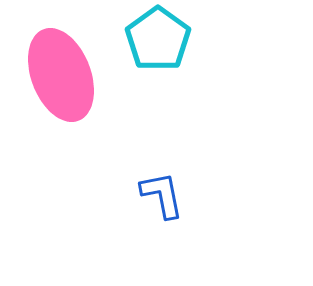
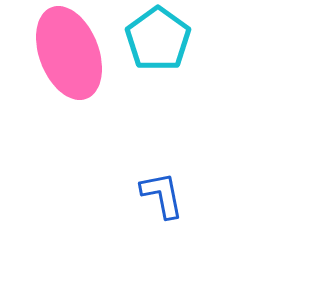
pink ellipse: moved 8 px right, 22 px up
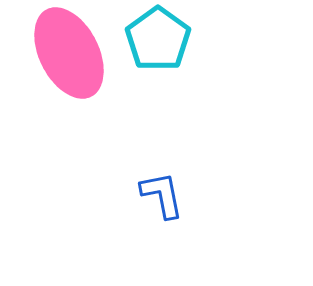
pink ellipse: rotated 6 degrees counterclockwise
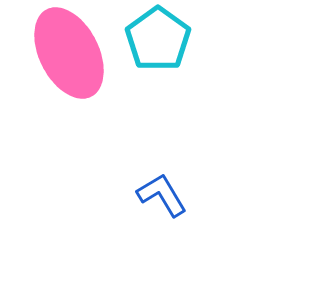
blue L-shape: rotated 20 degrees counterclockwise
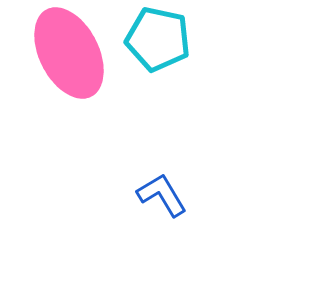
cyan pentagon: rotated 24 degrees counterclockwise
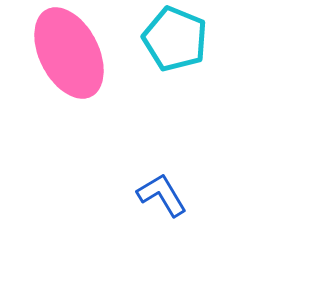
cyan pentagon: moved 17 px right; rotated 10 degrees clockwise
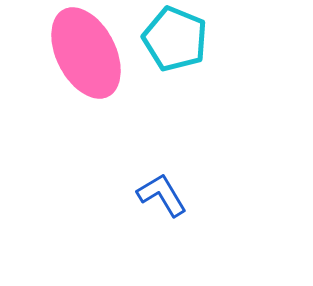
pink ellipse: moved 17 px right
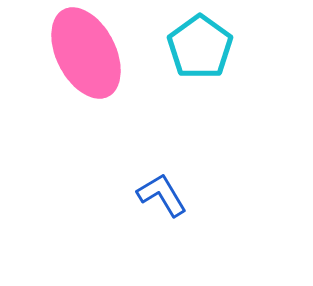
cyan pentagon: moved 25 px right, 8 px down; rotated 14 degrees clockwise
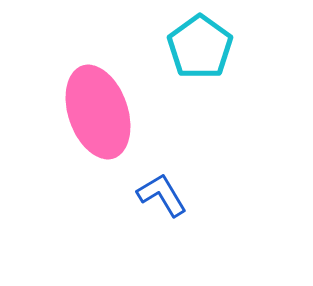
pink ellipse: moved 12 px right, 59 px down; rotated 8 degrees clockwise
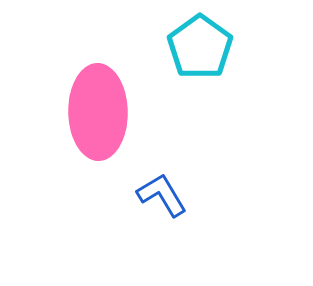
pink ellipse: rotated 18 degrees clockwise
